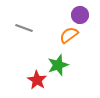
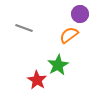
purple circle: moved 1 px up
green star: rotated 10 degrees counterclockwise
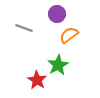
purple circle: moved 23 px left
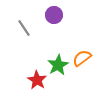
purple circle: moved 3 px left, 1 px down
gray line: rotated 36 degrees clockwise
orange semicircle: moved 13 px right, 23 px down
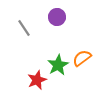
purple circle: moved 3 px right, 2 px down
red star: rotated 18 degrees clockwise
